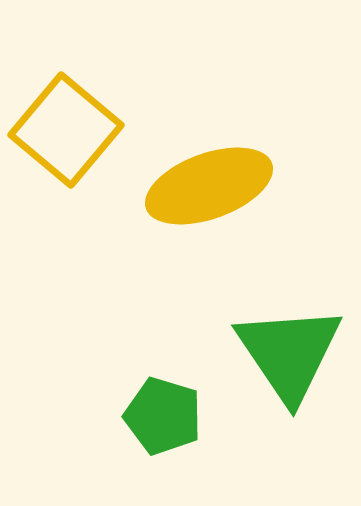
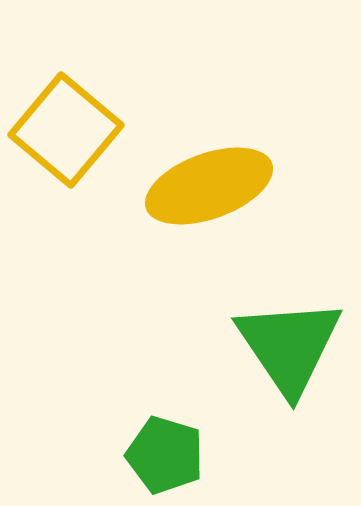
green triangle: moved 7 px up
green pentagon: moved 2 px right, 39 px down
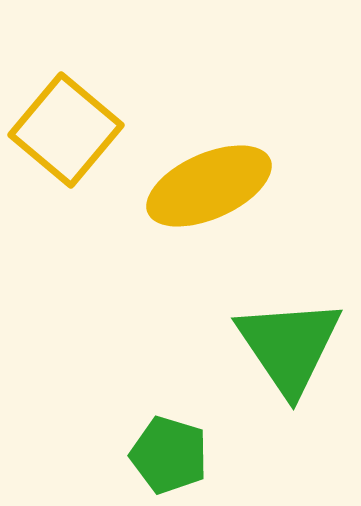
yellow ellipse: rotated 4 degrees counterclockwise
green pentagon: moved 4 px right
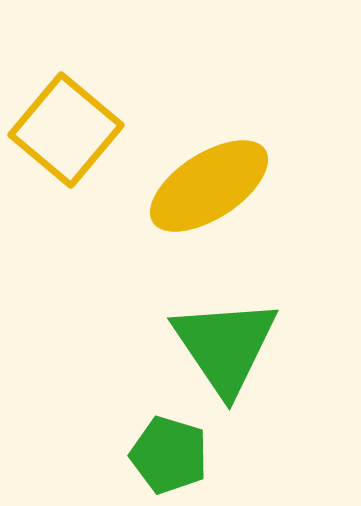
yellow ellipse: rotated 9 degrees counterclockwise
green triangle: moved 64 px left
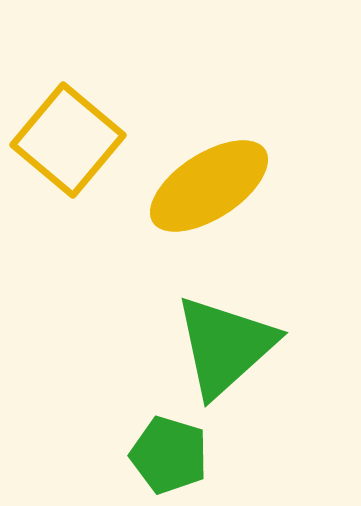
yellow square: moved 2 px right, 10 px down
green triangle: rotated 22 degrees clockwise
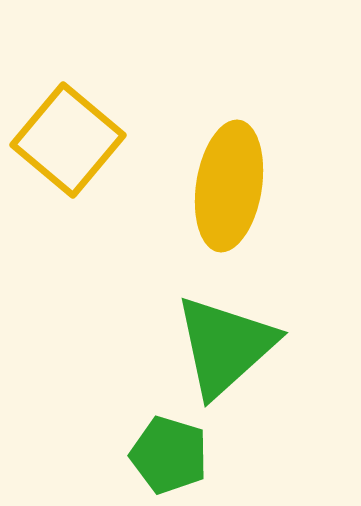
yellow ellipse: moved 20 px right; rotated 48 degrees counterclockwise
